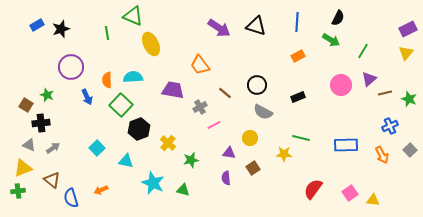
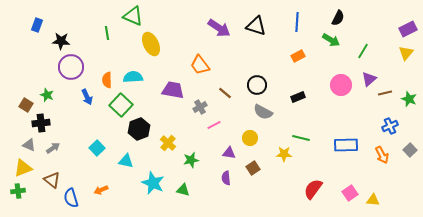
blue rectangle at (37, 25): rotated 40 degrees counterclockwise
black star at (61, 29): moved 12 px down; rotated 24 degrees clockwise
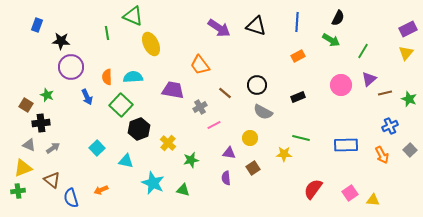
orange semicircle at (107, 80): moved 3 px up
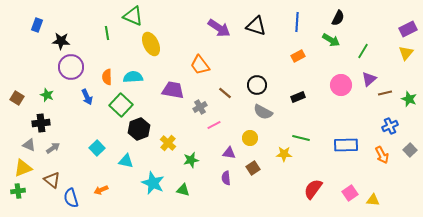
brown square at (26, 105): moved 9 px left, 7 px up
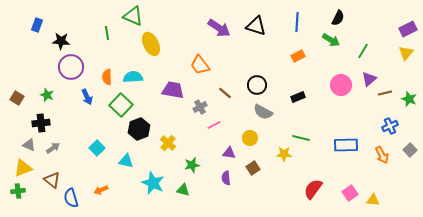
green star at (191, 160): moved 1 px right, 5 px down
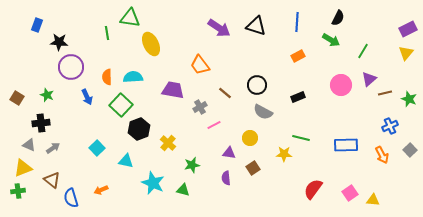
green triangle at (133, 16): moved 3 px left, 2 px down; rotated 15 degrees counterclockwise
black star at (61, 41): moved 2 px left, 1 px down
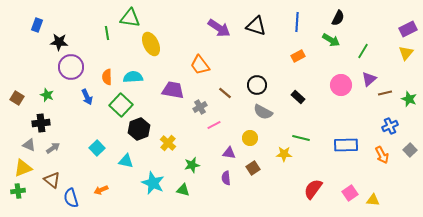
black rectangle at (298, 97): rotated 64 degrees clockwise
